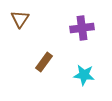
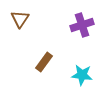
purple cross: moved 3 px up; rotated 10 degrees counterclockwise
cyan star: moved 2 px left
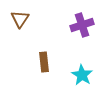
brown rectangle: rotated 42 degrees counterclockwise
cyan star: rotated 25 degrees clockwise
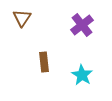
brown triangle: moved 2 px right, 1 px up
purple cross: rotated 20 degrees counterclockwise
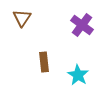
purple cross: rotated 15 degrees counterclockwise
cyan star: moved 4 px left
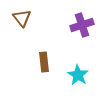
brown triangle: rotated 12 degrees counterclockwise
purple cross: rotated 35 degrees clockwise
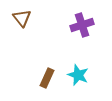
brown rectangle: moved 3 px right, 16 px down; rotated 30 degrees clockwise
cyan star: rotated 10 degrees counterclockwise
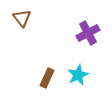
purple cross: moved 6 px right, 8 px down; rotated 10 degrees counterclockwise
cyan star: rotated 25 degrees clockwise
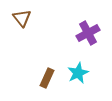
cyan star: moved 2 px up
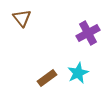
brown rectangle: rotated 30 degrees clockwise
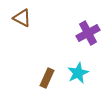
brown triangle: rotated 24 degrees counterclockwise
brown rectangle: rotated 30 degrees counterclockwise
